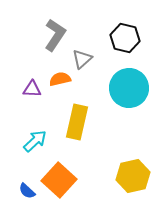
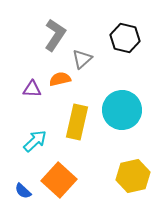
cyan circle: moved 7 px left, 22 px down
blue semicircle: moved 4 px left
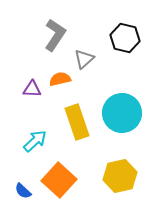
gray triangle: moved 2 px right
cyan circle: moved 3 px down
yellow rectangle: rotated 32 degrees counterclockwise
yellow hexagon: moved 13 px left
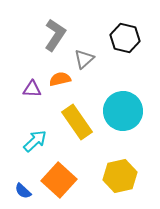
cyan circle: moved 1 px right, 2 px up
yellow rectangle: rotated 16 degrees counterclockwise
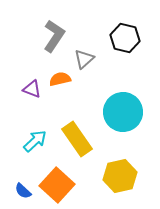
gray L-shape: moved 1 px left, 1 px down
purple triangle: rotated 18 degrees clockwise
cyan circle: moved 1 px down
yellow rectangle: moved 17 px down
orange square: moved 2 px left, 5 px down
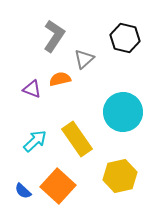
orange square: moved 1 px right, 1 px down
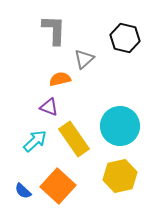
gray L-shape: moved 6 px up; rotated 32 degrees counterclockwise
purple triangle: moved 17 px right, 18 px down
cyan circle: moved 3 px left, 14 px down
yellow rectangle: moved 3 px left
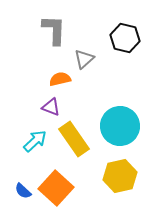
purple triangle: moved 2 px right
orange square: moved 2 px left, 2 px down
